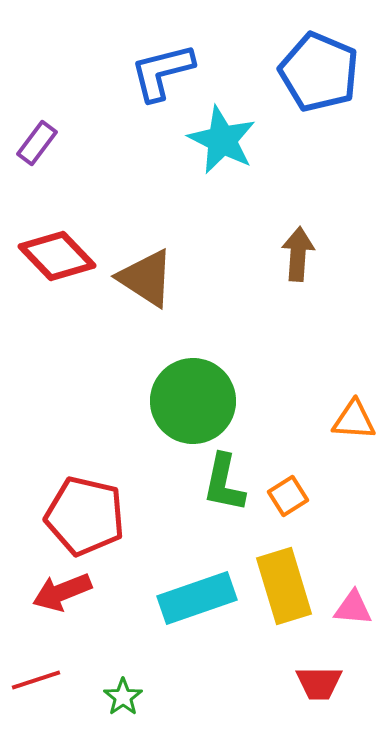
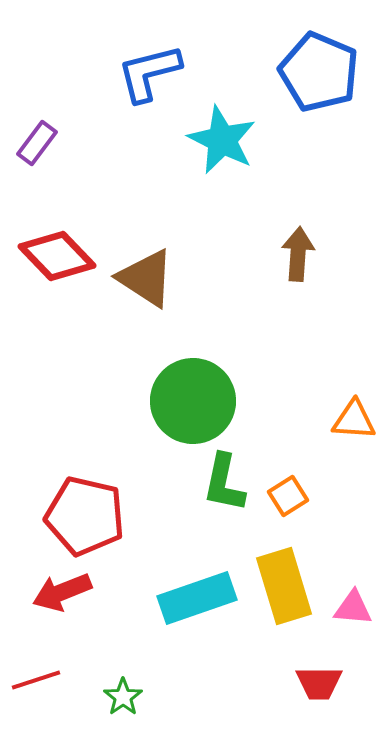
blue L-shape: moved 13 px left, 1 px down
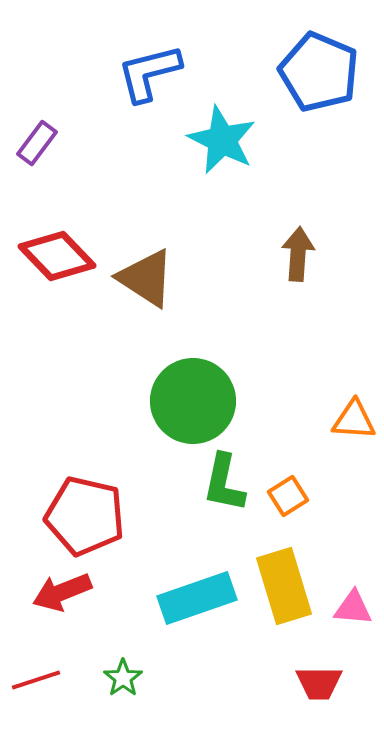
green star: moved 19 px up
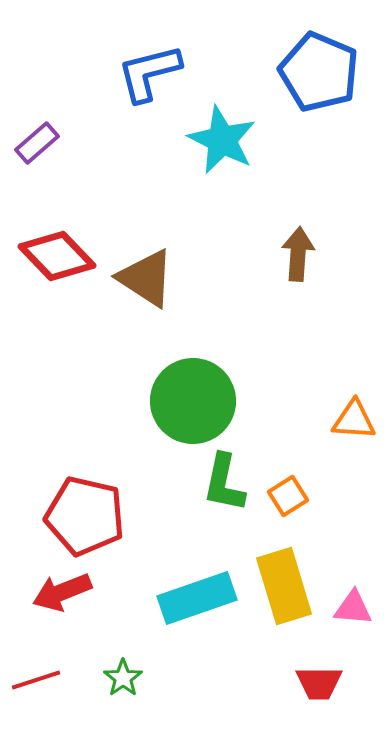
purple rectangle: rotated 12 degrees clockwise
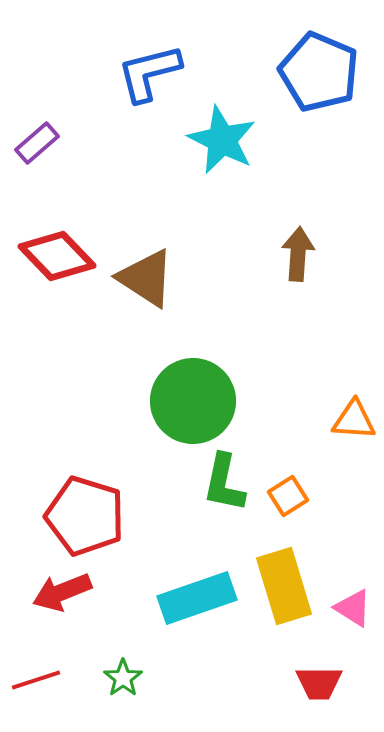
red pentagon: rotated 4 degrees clockwise
pink triangle: rotated 27 degrees clockwise
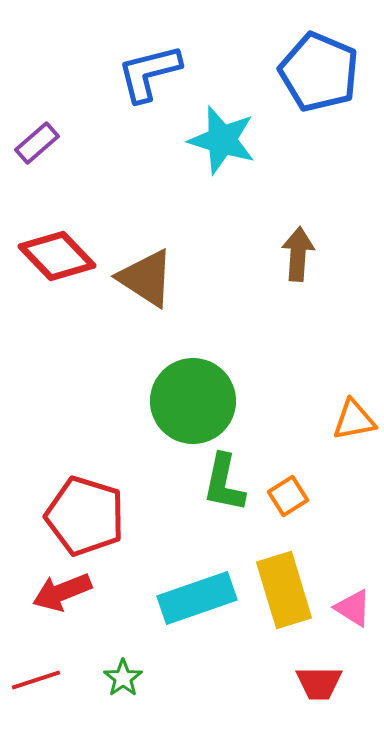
cyan star: rotated 10 degrees counterclockwise
orange triangle: rotated 15 degrees counterclockwise
yellow rectangle: moved 4 px down
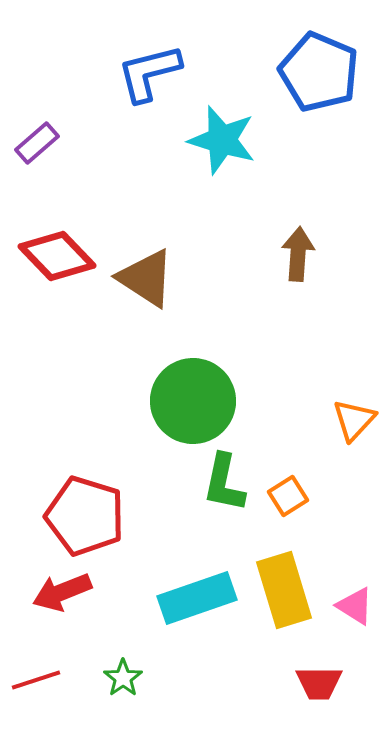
orange triangle: rotated 36 degrees counterclockwise
pink triangle: moved 2 px right, 2 px up
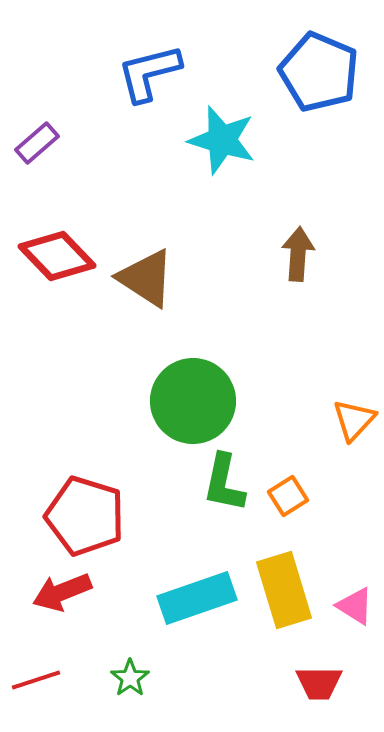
green star: moved 7 px right
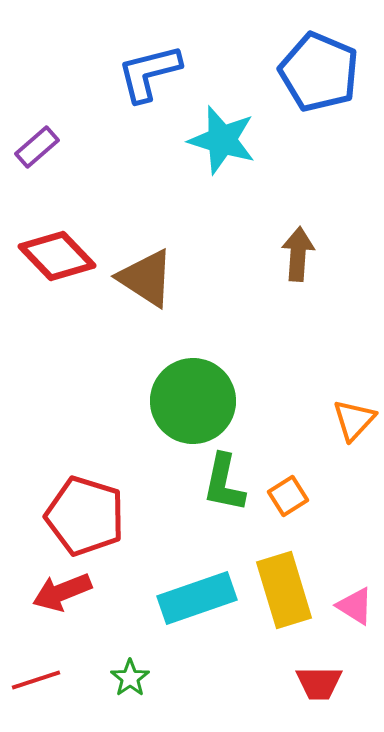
purple rectangle: moved 4 px down
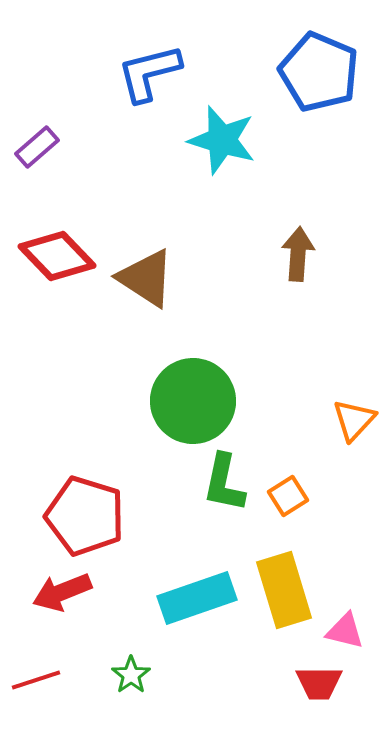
pink triangle: moved 10 px left, 25 px down; rotated 18 degrees counterclockwise
green star: moved 1 px right, 3 px up
